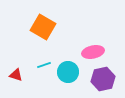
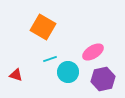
pink ellipse: rotated 20 degrees counterclockwise
cyan line: moved 6 px right, 6 px up
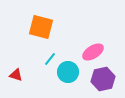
orange square: moved 2 px left; rotated 15 degrees counterclockwise
cyan line: rotated 32 degrees counterclockwise
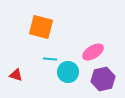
cyan line: rotated 56 degrees clockwise
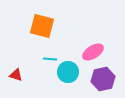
orange square: moved 1 px right, 1 px up
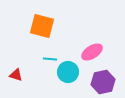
pink ellipse: moved 1 px left
purple hexagon: moved 3 px down
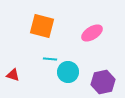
pink ellipse: moved 19 px up
red triangle: moved 3 px left
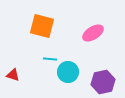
pink ellipse: moved 1 px right
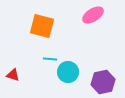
pink ellipse: moved 18 px up
